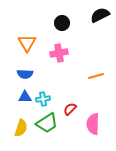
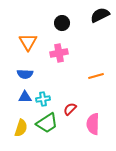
orange triangle: moved 1 px right, 1 px up
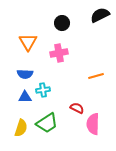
cyan cross: moved 9 px up
red semicircle: moved 7 px right, 1 px up; rotated 72 degrees clockwise
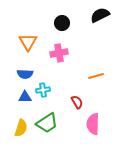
red semicircle: moved 6 px up; rotated 32 degrees clockwise
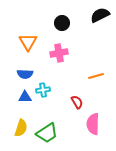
green trapezoid: moved 10 px down
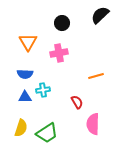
black semicircle: rotated 18 degrees counterclockwise
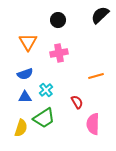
black circle: moved 4 px left, 3 px up
blue semicircle: rotated 21 degrees counterclockwise
cyan cross: moved 3 px right; rotated 32 degrees counterclockwise
green trapezoid: moved 3 px left, 15 px up
